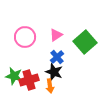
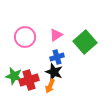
blue cross: rotated 24 degrees clockwise
orange arrow: rotated 32 degrees clockwise
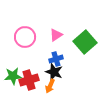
blue cross: moved 1 px left, 2 px down
green star: moved 1 px left; rotated 18 degrees counterclockwise
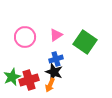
green square: rotated 15 degrees counterclockwise
green star: moved 1 px left, 1 px down; rotated 18 degrees counterclockwise
orange arrow: moved 1 px up
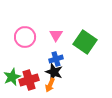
pink triangle: rotated 24 degrees counterclockwise
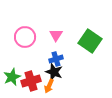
green square: moved 5 px right, 1 px up
red cross: moved 2 px right, 1 px down
orange arrow: moved 1 px left, 1 px down
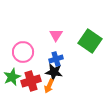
pink circle: moved 2 px left, 15 px down
black star: rotated 12 degrees counterclockwise
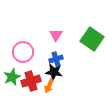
green square: moved 2 px right, 2 px up
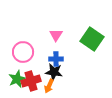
blue cross: rotated 16 degrees clockwise
green star: moved 5 px right, 2 px down
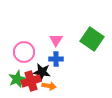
pink triangle: moved 5 px down
pink circle: moved 1 px right
black star: moved 12 px left
orange arrow: rotated 104 degrees counterclockwise
